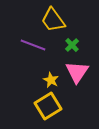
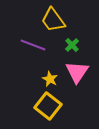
yellow star: moved 1 px left, 1 px up
yellow square: rotated 20 degrees counterclockwise
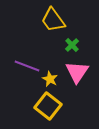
purple line: moved 6 px left, 21 px down
